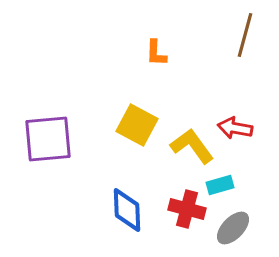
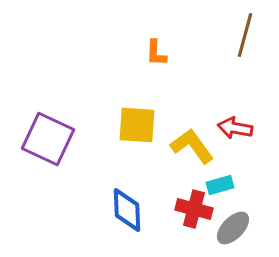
yellow square: rotated 24 degrees counterclockwise
purple square: rotated 30 degrees clockwise
red cross: moved 7 px right
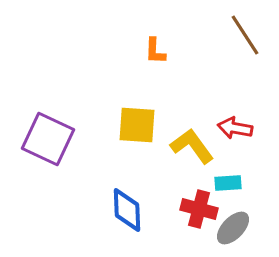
brown line: rotated 48 degrees counterclockwise
orange L-shape: moved 1 px left, 2 px up
cyan rectangle: moved 8 px right, 2 px up; rotated 12 degrees clockwise
red cross: moved 5 px right
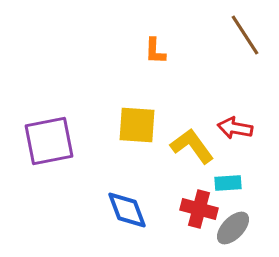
purple square: moved 1 px right, 2 px down; rotated 36 degrees counterclockwise
blue diamond: rotated 18 degrees counterclockwise
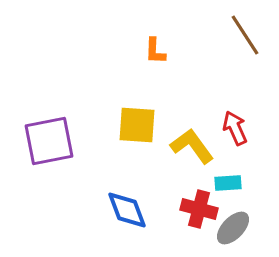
red arrow: rotated 56 degrees clockwise
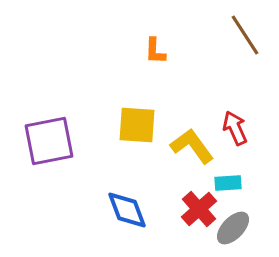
red cross: rotated 33 degrees clockwise
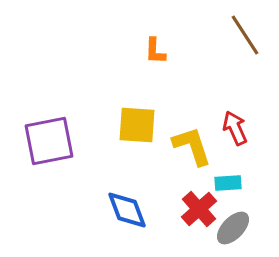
yellow L-shape: rotated 18 degrees clockwise
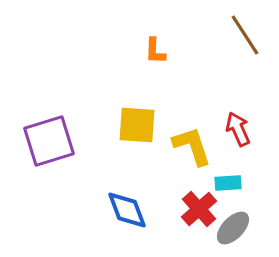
red arrow: moved 3 px right, 1 px down
purple square: rotated 6 degrees counterclockwise
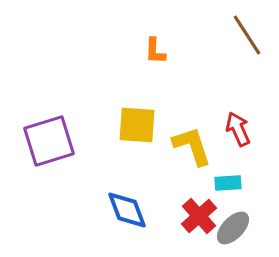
brown line: moved 2 px right
red cross: moved 7 px down
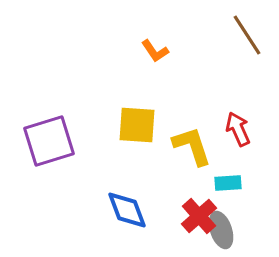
orange L-shape: rotated 36 degrees counterclockwise
gray ellipse: moved 12 px left, 2 px down; rotated 63 degrees counterclockwise
